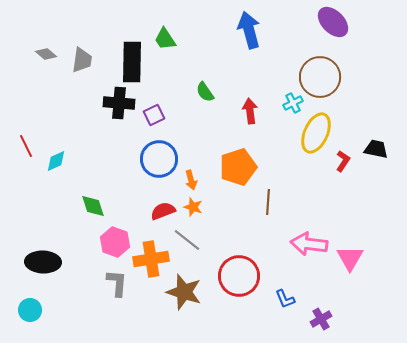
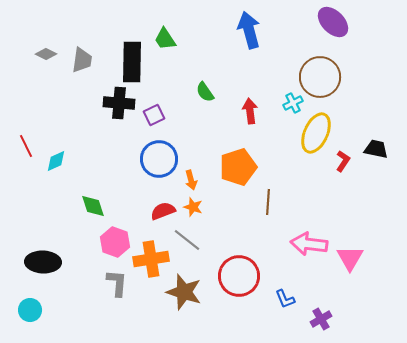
gray diamond: rotated 15 degrees counterclockwise
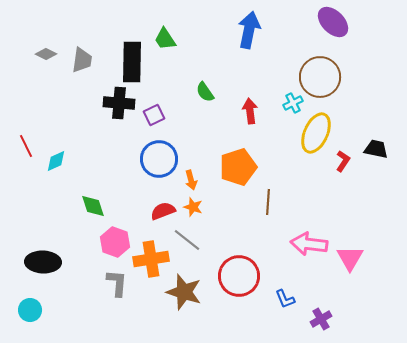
blue arrow: rotated 27 degrees clockwise
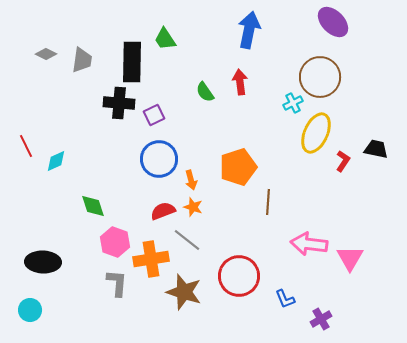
red arrow: moved 10 px left, 29 px up
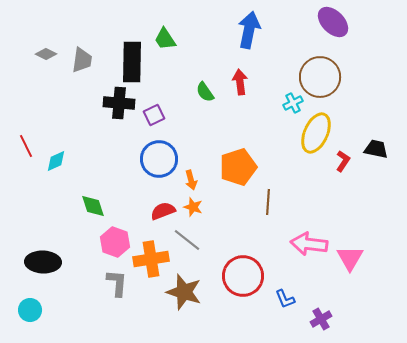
red circle: moved 4 px right
